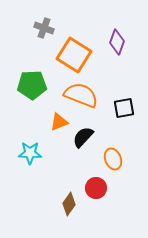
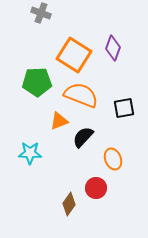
gray cross: moved 3 px left, 15 px up
purple diamond: moved 4 px left, 6 px down
green pentagon: moved 5 px right, 3 px up
orange triangle: moved 1 px up
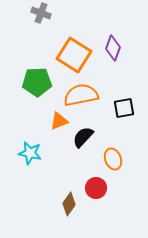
orange semicircle: rotated 32 degrees counterclockwise
cyan star: rotated 10 degrees clockwise
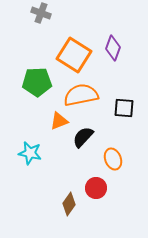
black square: rotated 15 degrees clockwise
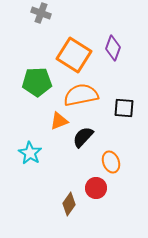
cyan star: rotated 20 degrees clockwise
orange ellipse: moved 2 px left, 3 px down
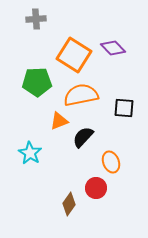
gray cross: moved 5 px left, 6 px down; rotated 24 degrees counterclockwise
purple diamond: rotated 65 degrees counterclockwise
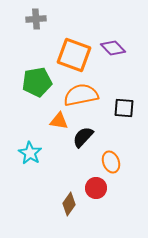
orange square: rotated 12 degrees counterclockwise
green pentagon: rotated 8 degrees counterclockwise
orange triangle: rotated 30 degrees clockwise
